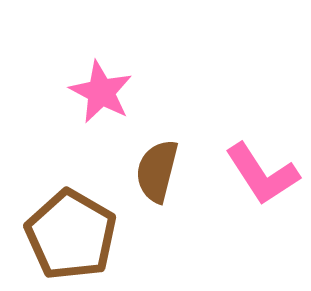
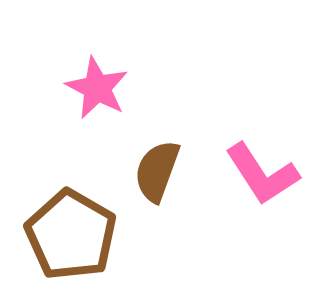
pink star: moved 4 px left, 4 px up
brown semicircle: rotated 6 degrees clockwise
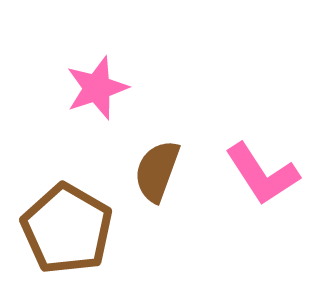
pink star: rotated 26 degrees clockwise
brown pentagon: moved 4 px left, 6 px up
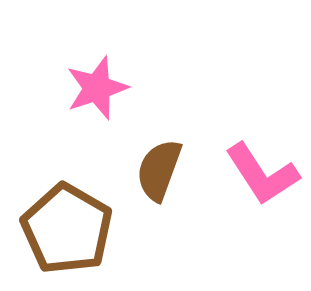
brown semicircle: moved 2 px right, 1 px up
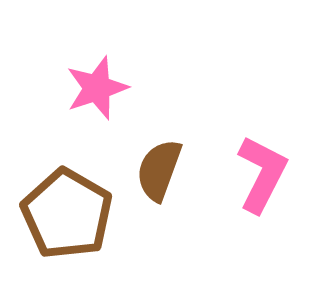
pink L-shape: rotated 120 degrees counterclockwise
brown pentagon: moved 15 px up
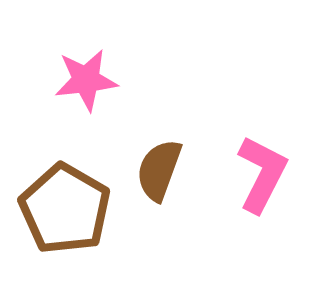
pink star: moved 11 px left, 8 px up; rotated 12 degrees clockwise
brown pentagon: moved 2 px left, 5 px up
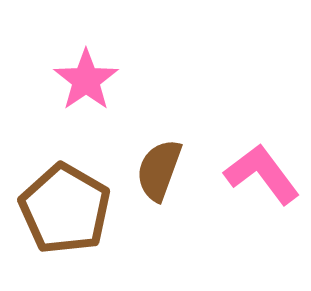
pink star: rotated 28 degrees counterclockwise
pink L-shape: rotated 64 degrees counterclockwise
